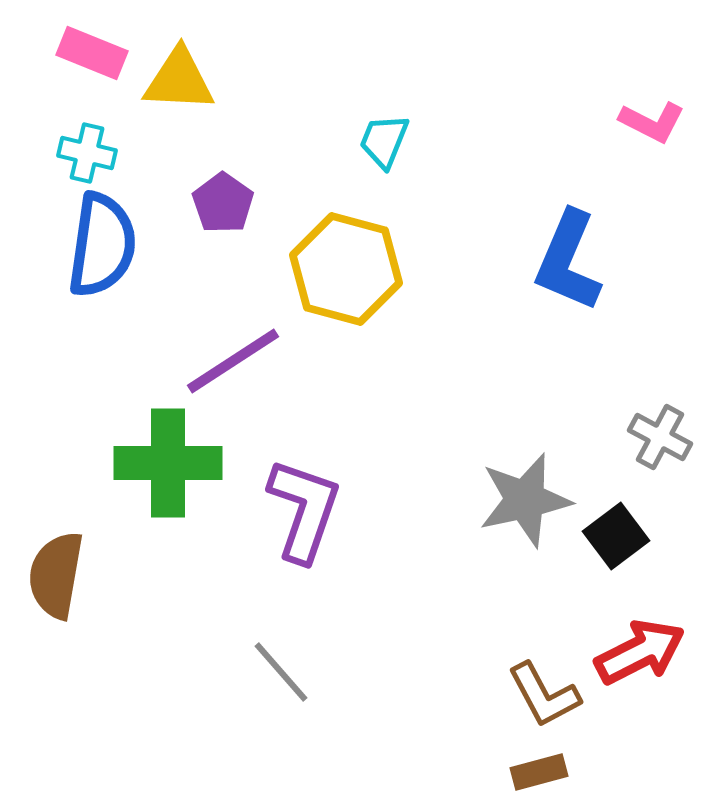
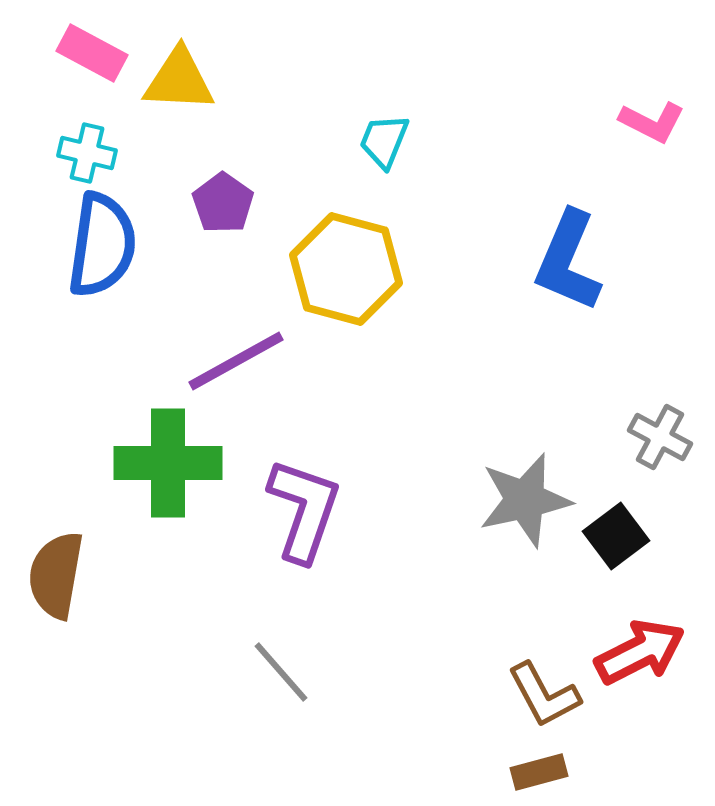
pink rectangle: rotated 6 degrees clockwise
purple line: moved 3 px right; rotated 4 degrees clockwise
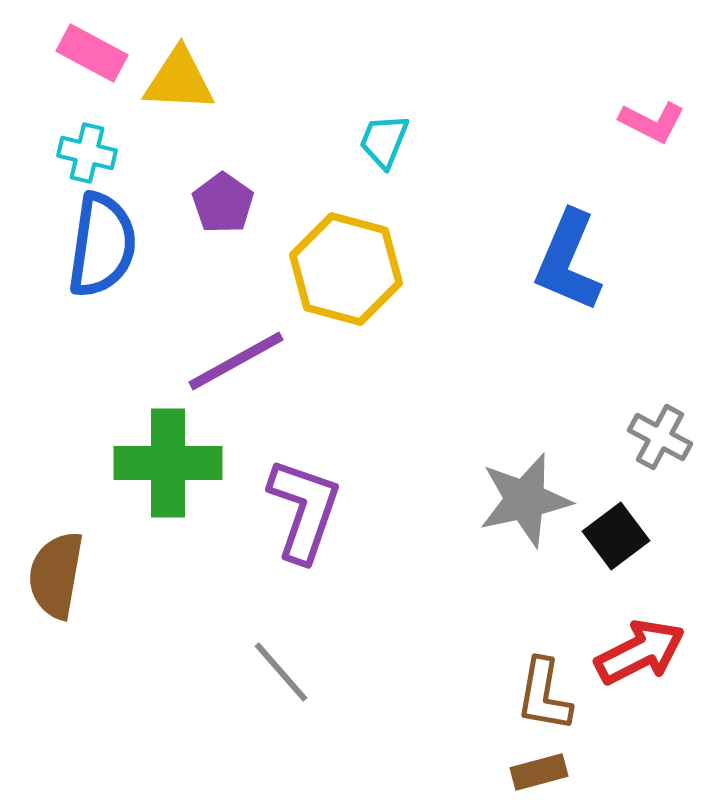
brown L-shape: rotated 38 degrees clockwise
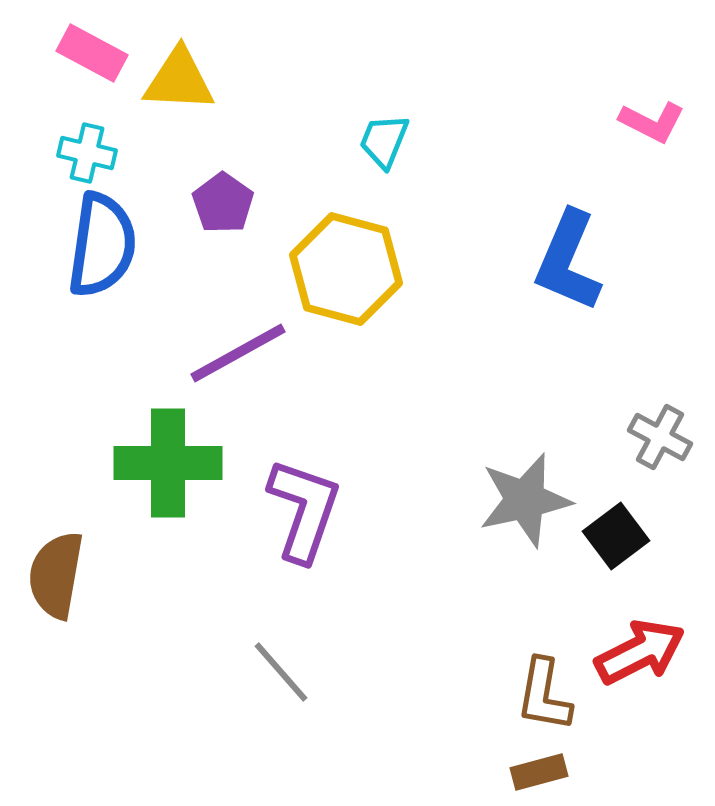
purple line: moved 2 px right, 8 px up
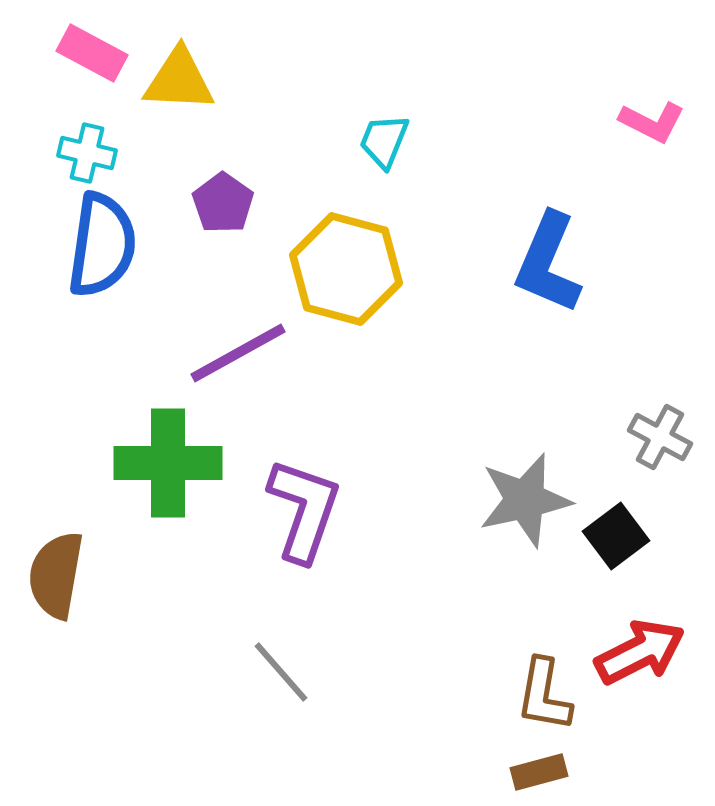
blue L-shape: moved 20 px left, 2 px down
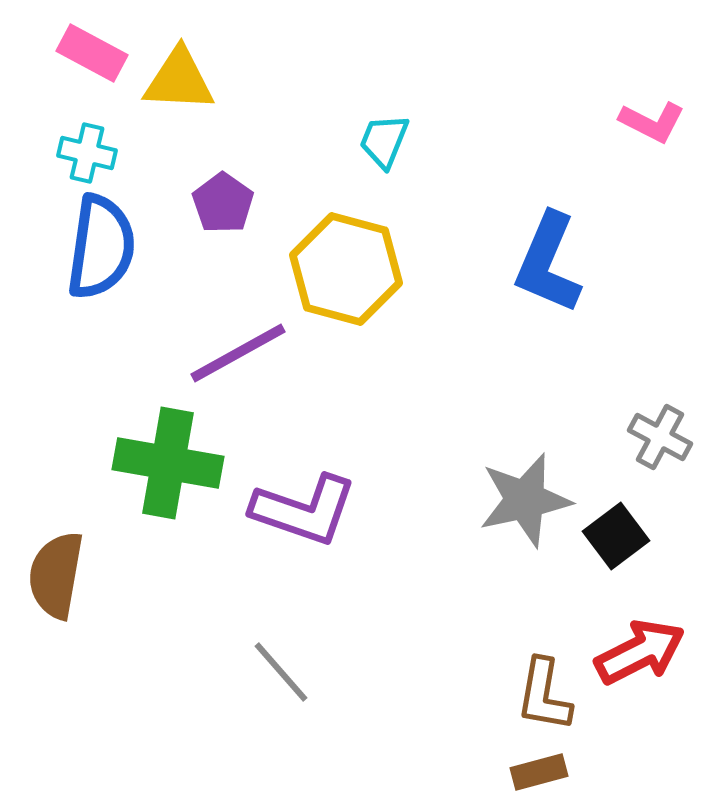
blue semicircle: moved 1 px left, 2 px down
green cross: rotated 10 degrees clockwise
purple L-shape: rotated 90 degrees clockwise
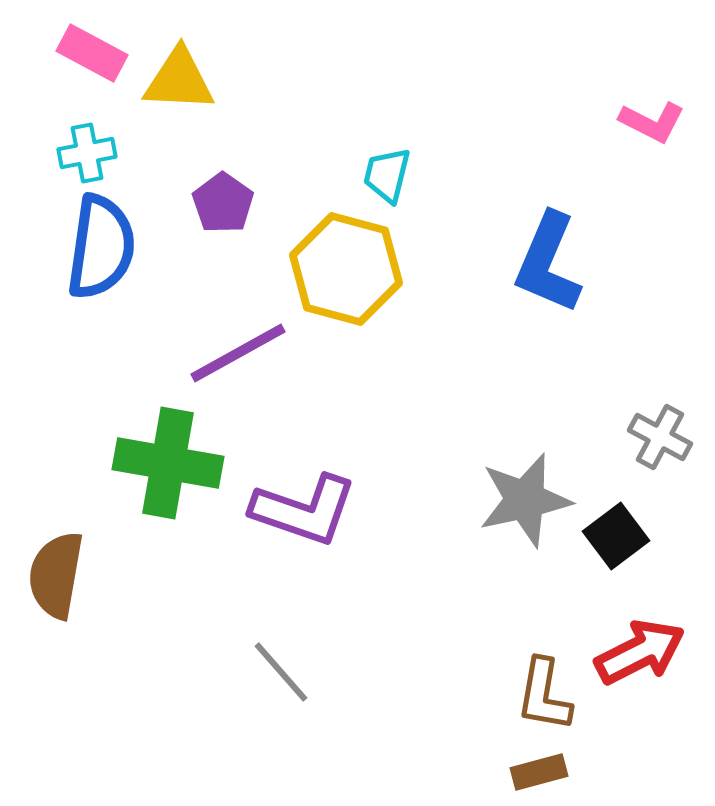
cyan trapezoid: moved 3 px right, 34 px down; rotated 8 degrees counterclockwise
cyan cross: rotated 24 degrees counterclockwise
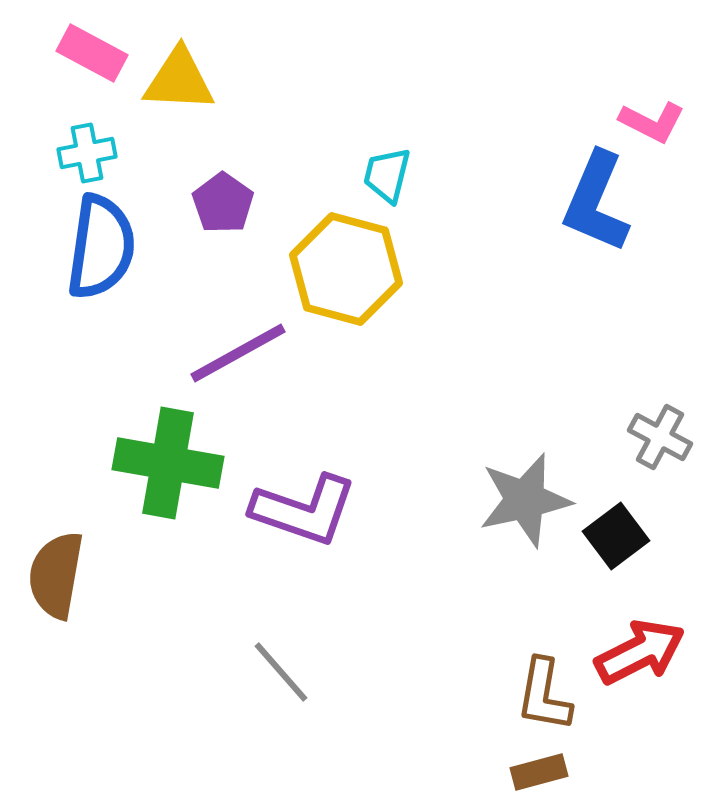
blue L-shape: moved 48 px right, 61 px up
